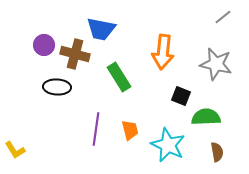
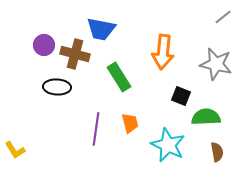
orange trapezoid: moved 7 px up
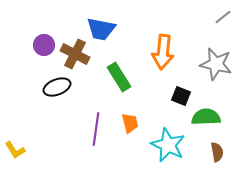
brown cross: rotated 12 degrees clockwise
black ellipse: rotated 24 degrees counterclockwise
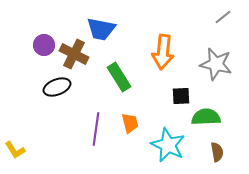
brown cross: moved 1 px left
black square: rotated 24 degrees counterclockwise
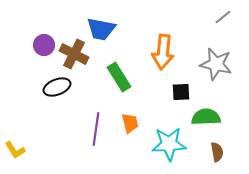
black square: moved 4 px up
cyan star: moved 1 px right, 1 px up; rotated 28 degrees counterclockwise
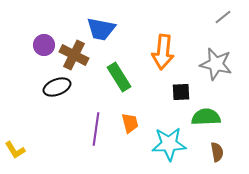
brown cross: moved 1 px down
